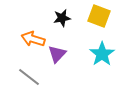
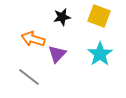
black star: moved 1 px up
cyan star: moved 2 px left
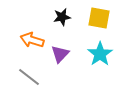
yellow square: moved 2 px down; rotated 10 degrees counterclockwise
orange arrow: moved 1 px left, 1 px down
purple triangle: moved 3 px right
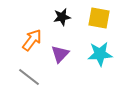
orange arrow: rotated 110 degrees clockwise
cyan star: rotated 30 degrees clockwise
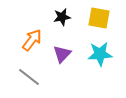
purple triangle: moved 2 px right
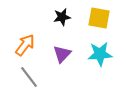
orange arrow: moved 7 px left, 5 px down
gray line: rotated 15 degrees clockwise
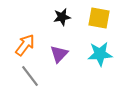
purple triangle: moved 3 px left
gray line: moved 1 px right, 1 px up
